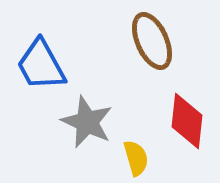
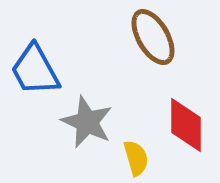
brown ellipse: moved 1 px right, 4 px up; rotated 6 degrees counterclockwise
blue trapezoid: moved 6 px left, 5 px down
red diamond: moved 1 px left, 4 px down; rotated 6 degrees counterclockwise
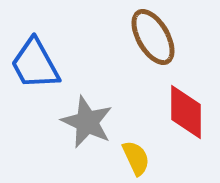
blue trapezoid: moved 6 px up
red diamond: moved 13 px up
yellow semicircle: rotated 9 degrees counterclockwise
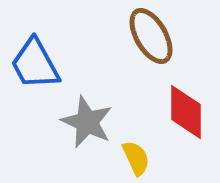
brown ellipse: moved 2 px left, 1 px up
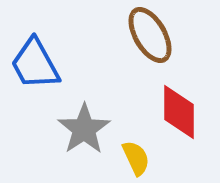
brown ellipse: moved 1 px left, 1 px up
red diamond: moved 7 px left
gray star: moved 3 px left, 7 px down; rotated 14 degrees clockwise
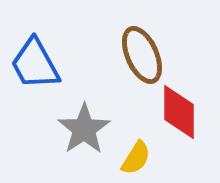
brown ellipse: moved 8 px left, 20 px down; rotated 6 degrees clockwise
yellow semicircle: rotated 57 degrees clockwise
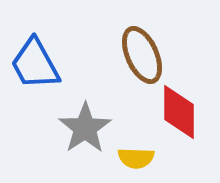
gray star: moved 1 px right, 1 px up
yellow semicircle: rotated 60 degrees clockwise
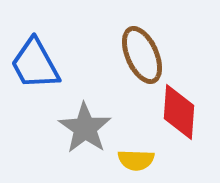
red diamond: rotated 4 degrees clockwise
gray star: rotated 4 degrees counterclockwise
yellow semicircle: moved 2 px down
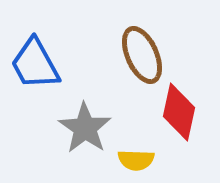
red diamond: rotated 8 degrees clockwise
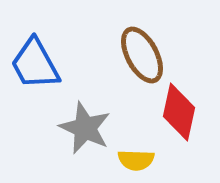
brown ellipse: rotated 4 degrees counterclockwise
gray star: rotated 10 degrees counterclockwise
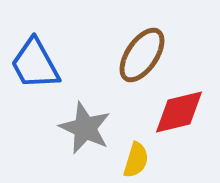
brown ellipse: rotated 62 degrees clockwise
red diamond: rotated 64 degrees clockwise
yellow semicircle: rotated 75 degrees counterclockwise
